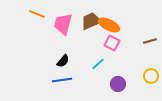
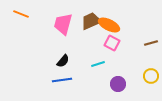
orange line: moved 16 px left
brown line: moved 1 px right, 2 px down
cyan line: rotated 24 degrees clockwise
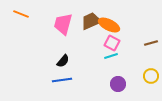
cyan line: moved 13 px right, 8 px up
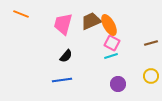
orange ellipse: rotated 35 degrees clockwise
black semicircle: moved 3 px right, 5 px up
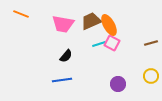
pink trapezoid: rotated 95 degrees counterclockwise
cyan line: moved 12 px left, 12 px up
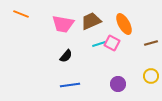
orange ellipse: moved 15 px right, 1 px up
blue line: moved 8 px right, 5 px down
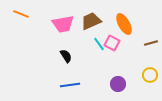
pink trapezoid: rotated 20 degrees counterclockwise
cyan line: rotated 72 degrees clockwise
black semicircle: rotated 72 degrees counterclockwise
yellow circle: moved 1 px left, 1 px up
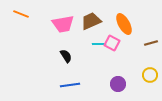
cyan line: rotated 56 degrees counterclockwise
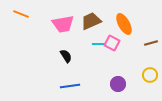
blue line: moved 1 px down
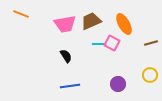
pink trapezoid: moved 2 px right
